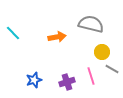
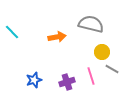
cyan line: moved 1 px left, 1 px up
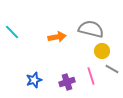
gray semicircle: moved 5 px down
yellow circle: moved 1 px up
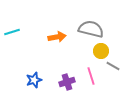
cyan line: rotated 63 degrees counterclockwise
yellow circle: moved 1 px left
gray line: moved 1 px right, 3 px up
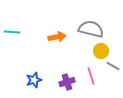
cyan line: rotated 21 degrees clockwise
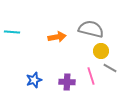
gray line: moved 3 px left, 2 px down
purple cross: rotated 21 degrees clockwise
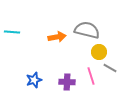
gray semicircle: moved 4 px left, 1 px down
yellow circle: moved 2 px left, 1 px down
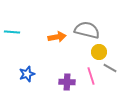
blue star: moved 7 px left, 6 px up
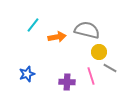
cyan line: moved 21 px right, 7 px up; rotated 56 degrees counterclockwise
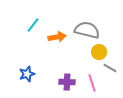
pink line: moved 1 px right, 7 px down
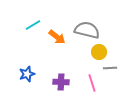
cyan line: rotated 21 degrees clockwise
orange arrow: rotated 48 degrees clockwise
gray line: rotated 32 degrees counterclockwise
purple cross: moved 6 px left
